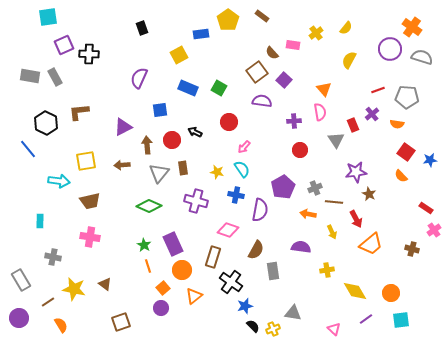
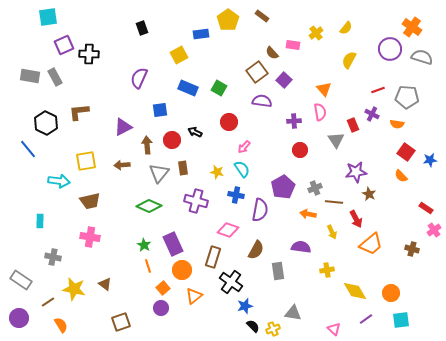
purple cross at (372, 114): rotated 24 degrees counterclockwise
gray rectangle at (273, 271): moved 5 px right
gray rectangle at (21, 280): rotated 25 degrees counterclockwise
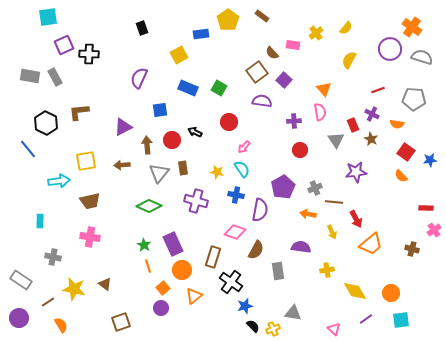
gray pentagon at (407, 97): moved 7 px right, 2 px down
cyan arrow at (59, 181): rotated 15 degrees counterclockwise
brown star at (369, 194): moved 2 px right, 55 px up
red rectangle at (426, 208): rotated 32 degrees counterclockwise
pink diamond at (228, 230): moved 7 px right, 2 px down
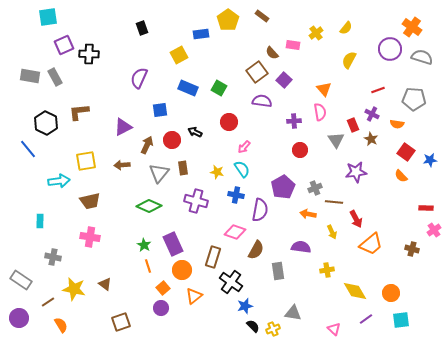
brown arrow at (147, 145): rotated 30 degrees clockwise
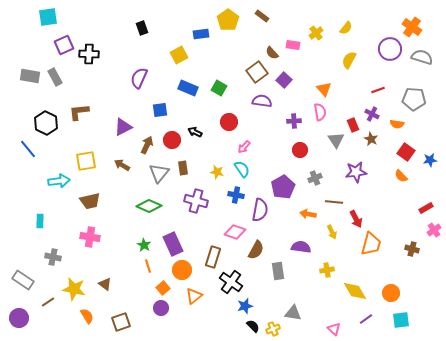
brown arrow at (122, 165): rotated 35 degrees clockwise
gray cross at (315, 188): moved 10 px up
red rectangle at (426, 208): rotated 32 degrees counterclockwise
orange trapezoid at (371, 244): rotated 35 degrees counterclockwise
gray rectangle at (21, 280): moved 2 px right
orange semicircle at (61, 325): moved 26 px right, 9 px up
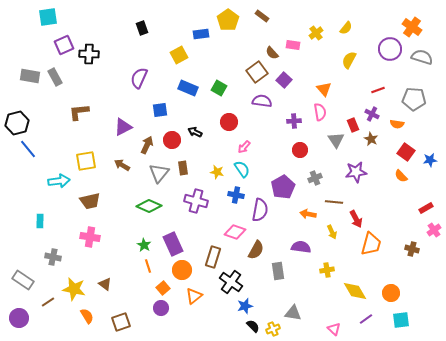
black hexagon at (46, 123): moved 29 px left; rotated 20 degrees clockwise
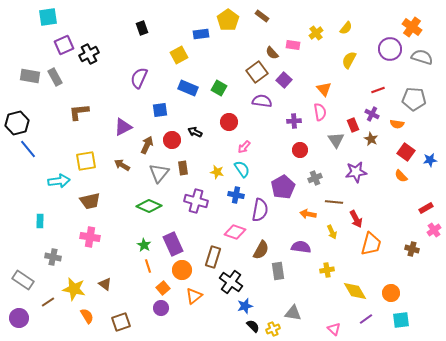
black cross at (89, 54): rotated 30 degrees counterclockwise
brown semicircle at (256, 250): moved 5 px right
